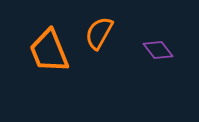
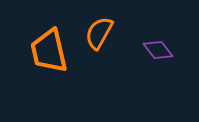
orange trapezoid: rotated 9 degrees clockwise
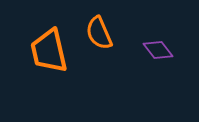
orange semicircle: rotated 52 degrees counterclockwise
